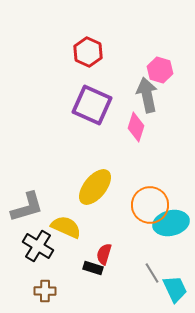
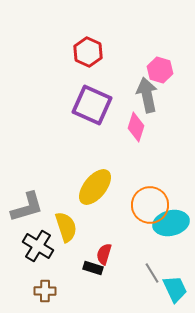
yellow semicircle: rotated 48 degrees clockwise
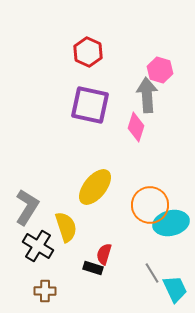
gray arrow: rotated 8 degrees clockwise
purple square: moved 2 px left; rotated 12 degrees counterclockwise
gray L-shape: rotated 42 degrees counterclockwise
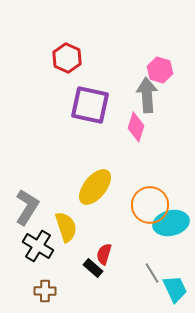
red hexagon: moved 21 px left, 6 px down
black rectangle: rotated 24 degrees clockwise
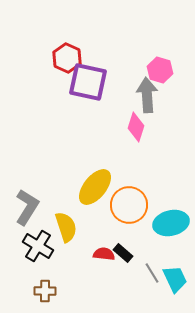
purple square: moved 2 px left, 23 px up
orange circle: moved 21 px left
red semicircle: rotated 80 degrees clockwise
black rectangle: moved 30 px right, 15 px up
cyan trapezoid: moved 10 px up
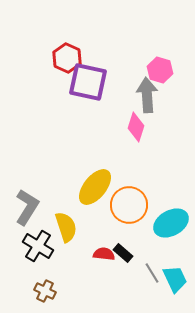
cyan ellipse: rotated 16 degrees counterclockwise
brown cross: rotated 25 degrees clockwise
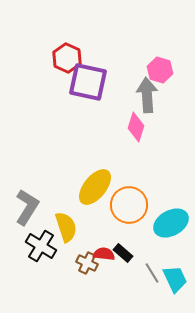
black cross: moved 3 px right
brown cross: moved 42 px right, 28 px up
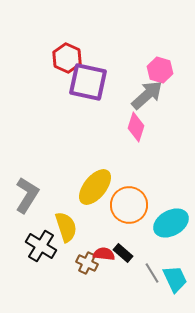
gray arrow: rotated 52 degrees clockwise
gray L-shape: moved 12 px up
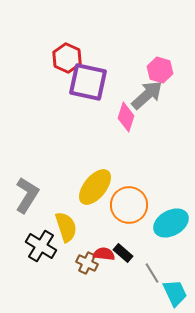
pink diamond: moved 10 px left, 10 px up
cyan trapezoid: moved 14 px down
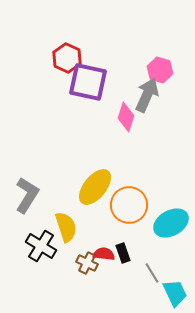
gray arrow: rotated 24 degrees counterclockwise
black rectangle: rotated 30 degrees clockwise
